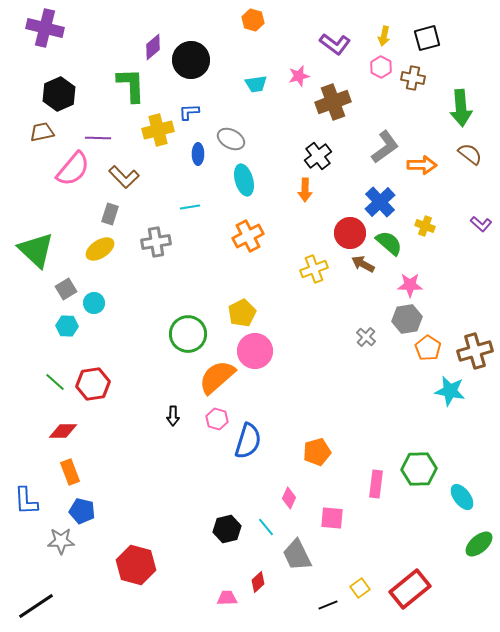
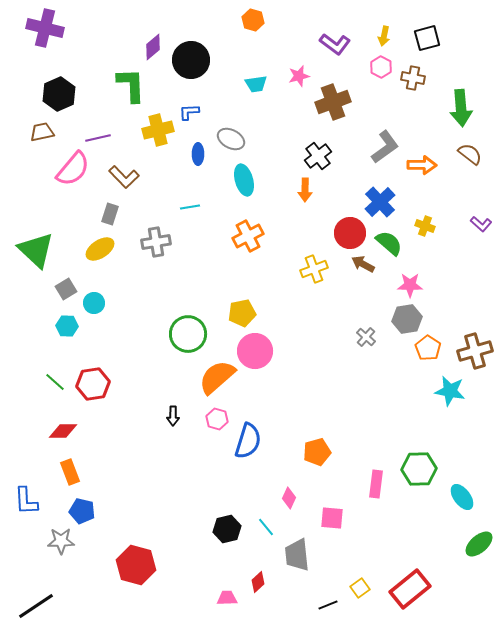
purple line at (98, 138): rotated 15 degrees counterclockwise
yellow pentagon at (242, 313): rotated 16 degrees clockwise
gray trapezoid at (297, 555): rotated 20 degrees clockwise
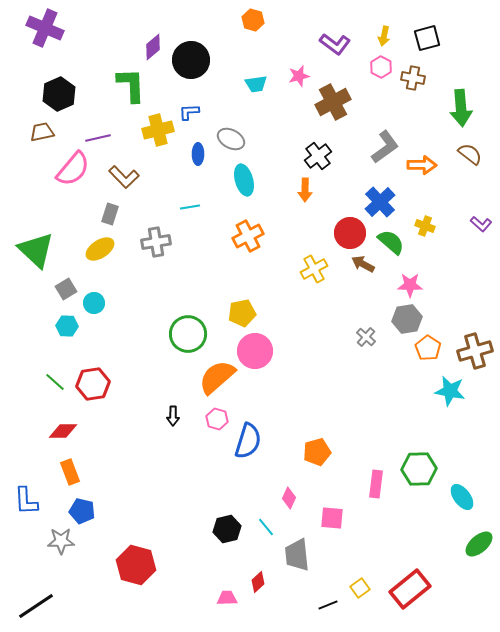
purple cross at (45, 28): rotated 9 degrees clockwise
brown cross at (333, 102): rotated 8 degrees counterclockwise
green semicircle at (389, 243): moved 2 px right, 1 px up
yellow cross at (314, 269): rotated 8 degrees counterclockwise
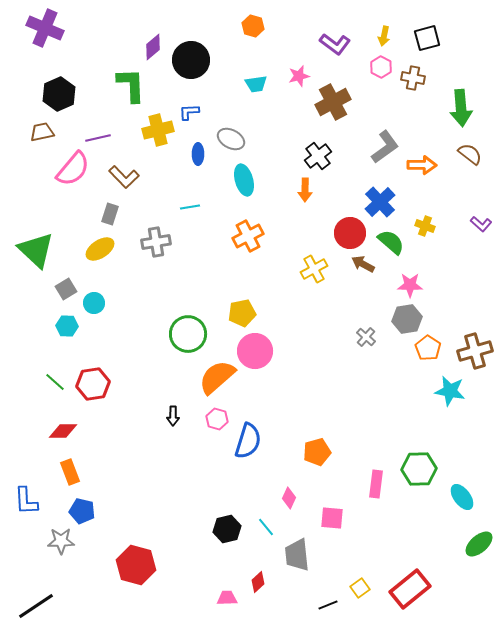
orange hexagon at (253, 20): moved 6 px down
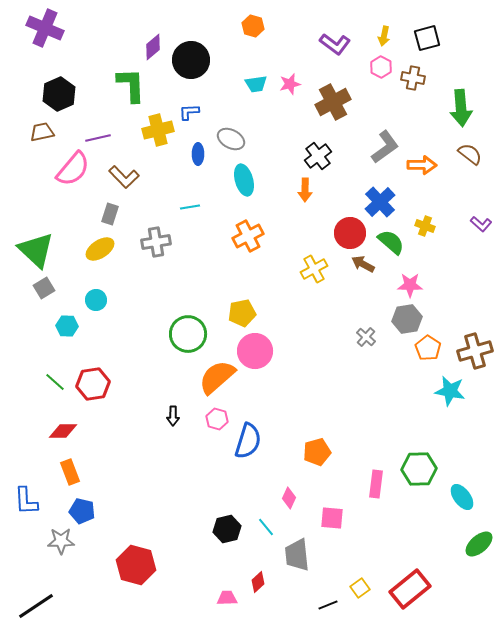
pink star at (299, 76): moved 9 px left, 8 px down
gray square at (66, 289): moved 22 px left, 1 px up
cyan circle at (94, 303): moved 2 px right, 3 px up
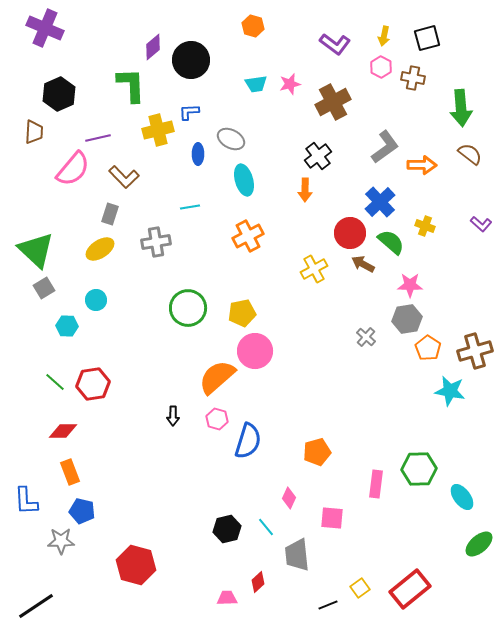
brown trapezoid at (42, 132): moved 8 px left; rotated 105 degrees clockwise
green circle at (188, 334): moved 26 px up
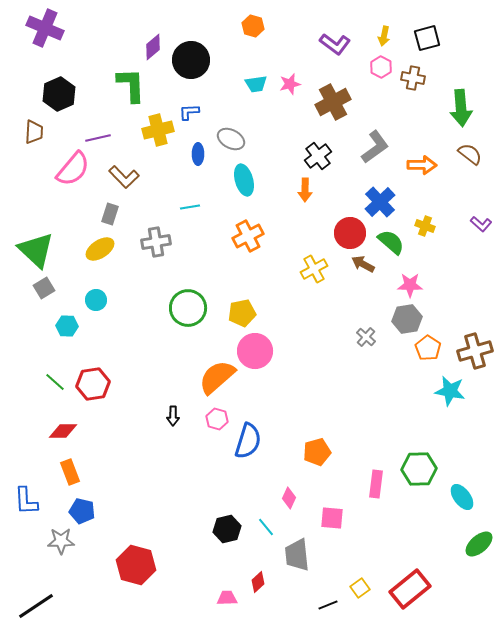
gray L-shape at (385, 147): moved 10 px left
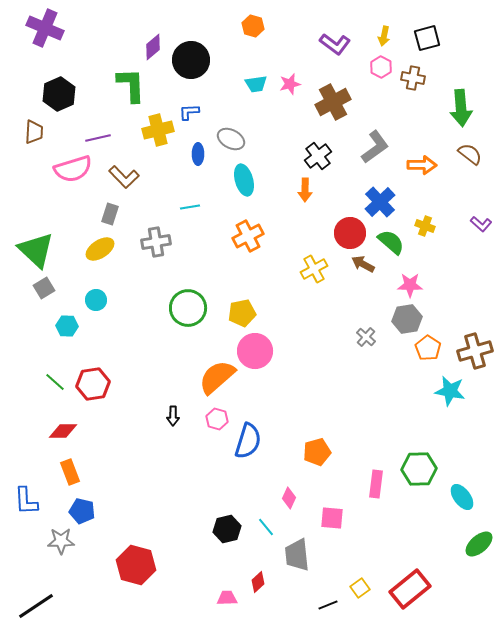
pink semicircle at (73, 169): rotated 33 degrees clockwise
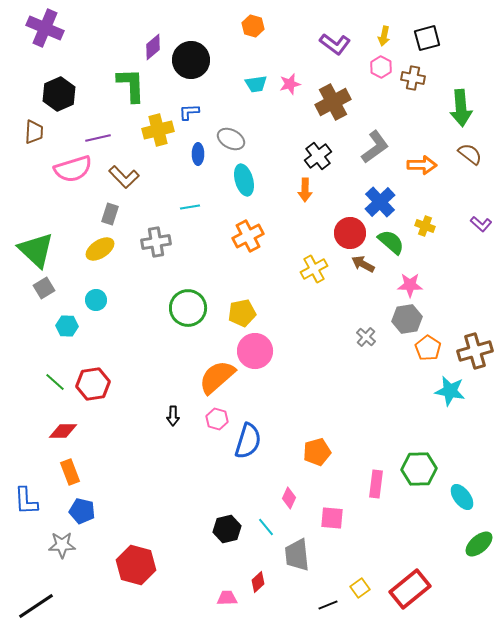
gray star at (61, 541): moved 1 px right, 4 px down
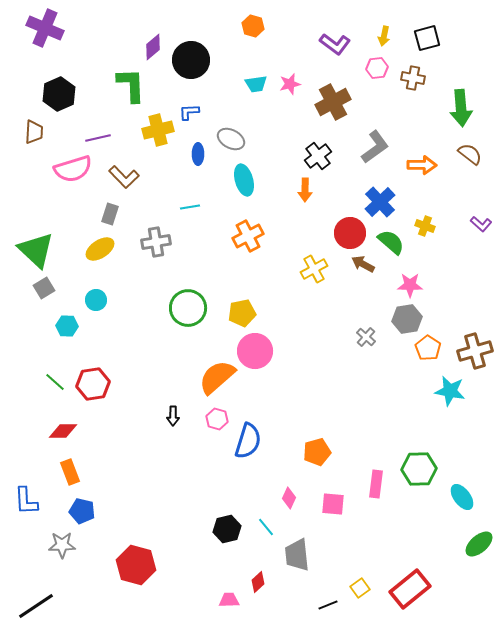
pink hexagon at (381, 67): moved 4 px left, 1 px down; rotated 25 degrees clockwise
pink square at (332, 518): moved 1 px right, 14 px up
pink trapezoid at (227, 598): moved 2 px right, 2 px down
